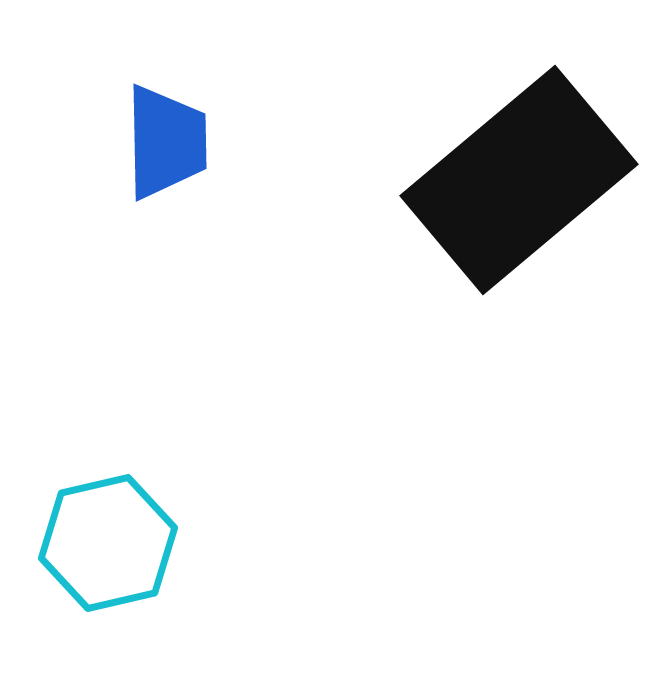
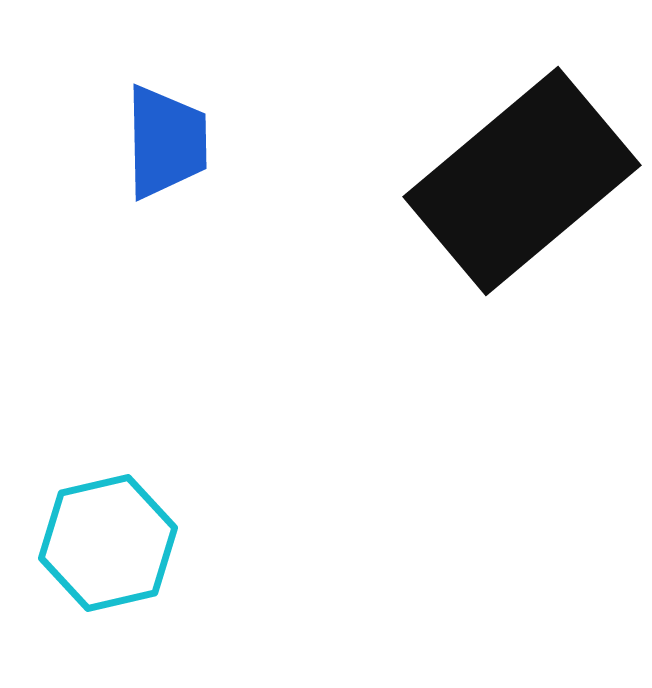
black rectangle: moved 3 px right, 1 px down
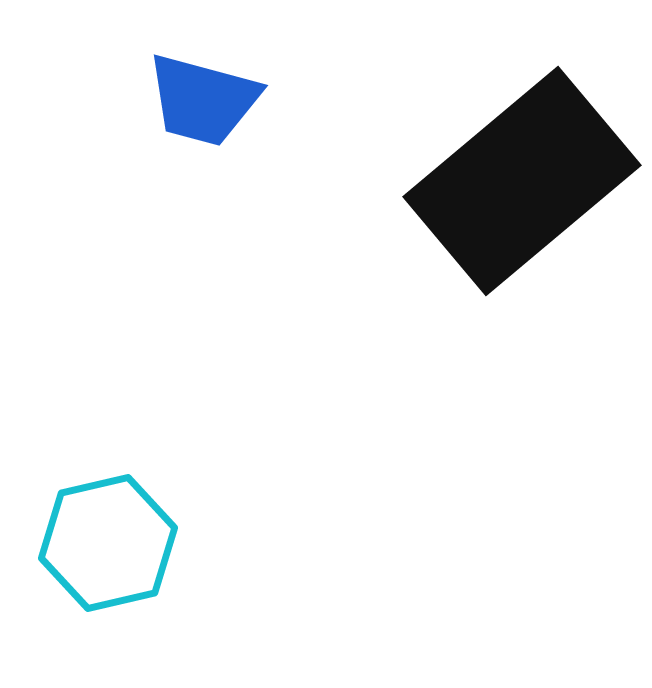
blue trapezoid: moved 37 px right, 42 px up; rotated 106 degrees clockwise
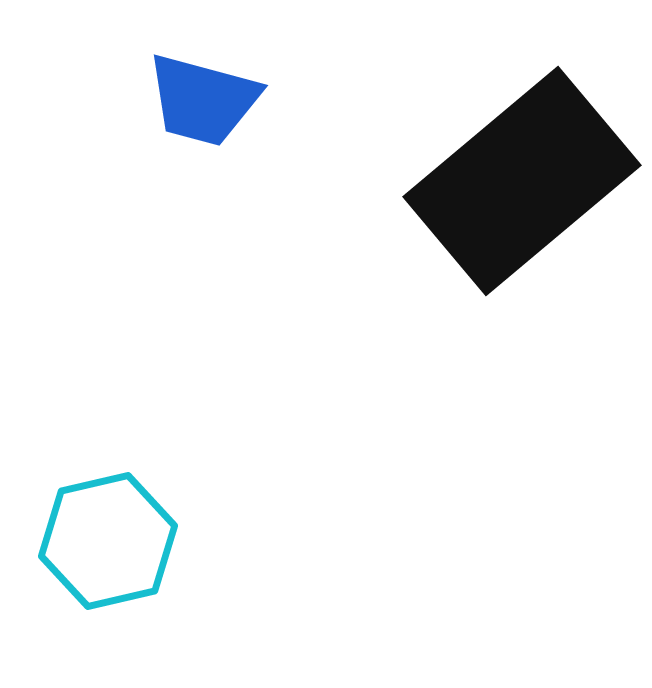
cyan hexagon: moved 2 px up
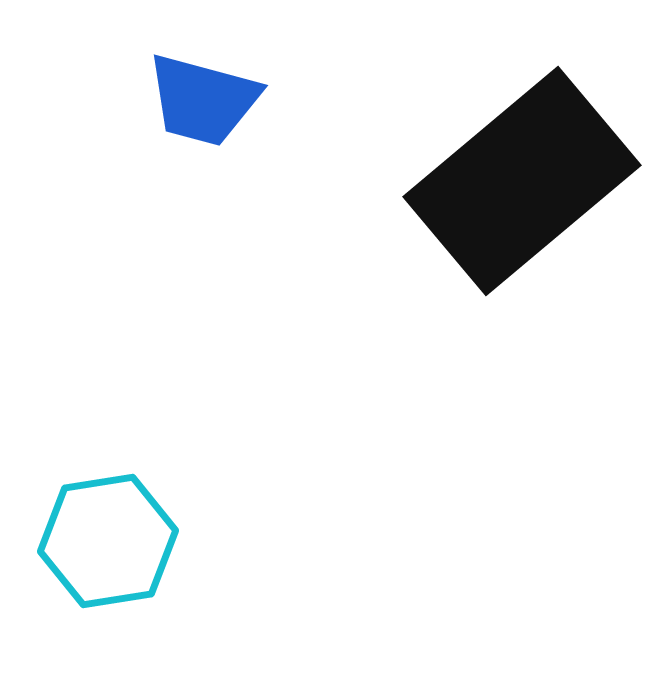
cyan hexagon: rotated 4 degrees clockwise
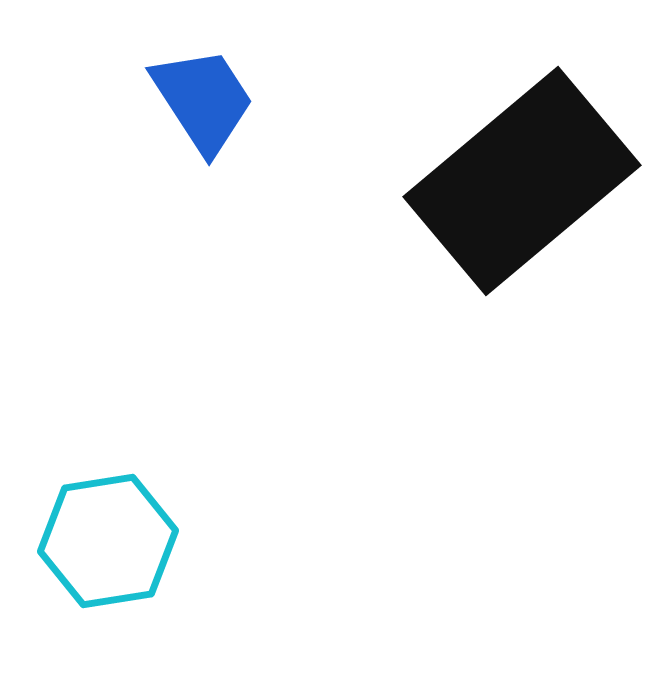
blue trapezoid: rotated 138 degrees counterclockwise
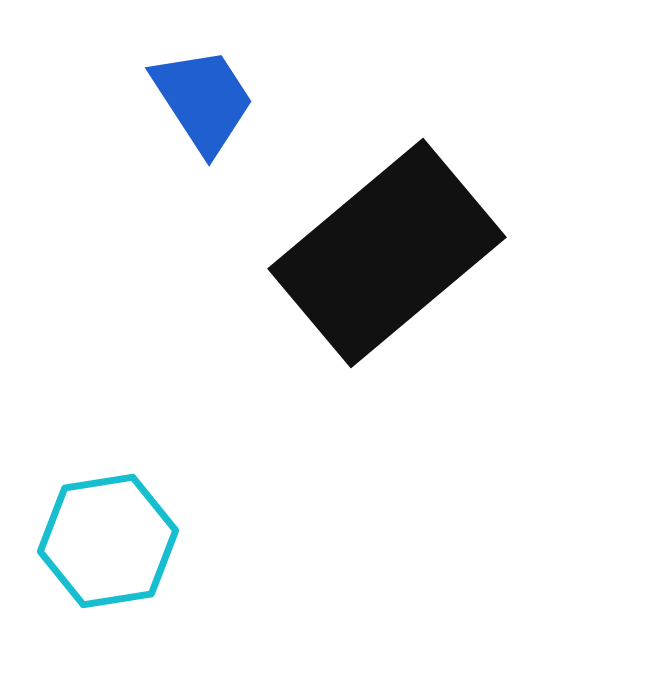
black rectangle: moved 135 px left, 72 px down
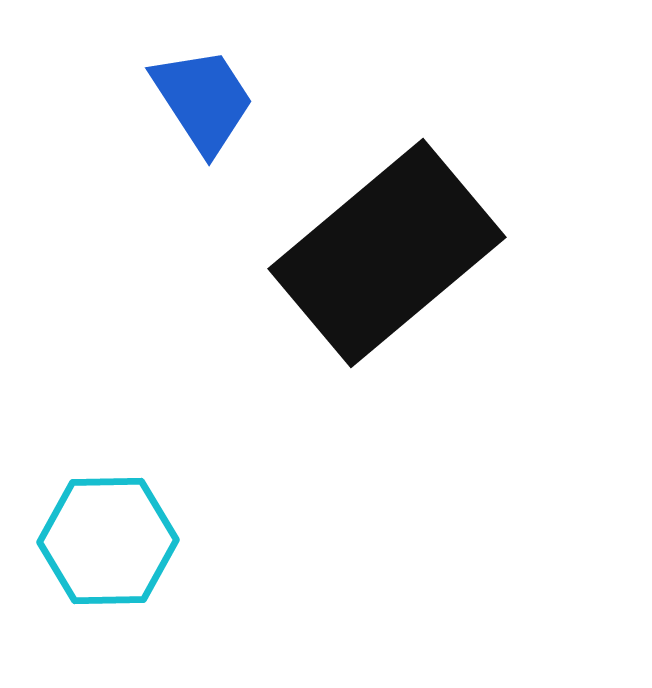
cyan hexagon: rotated 8 degrees clockwise
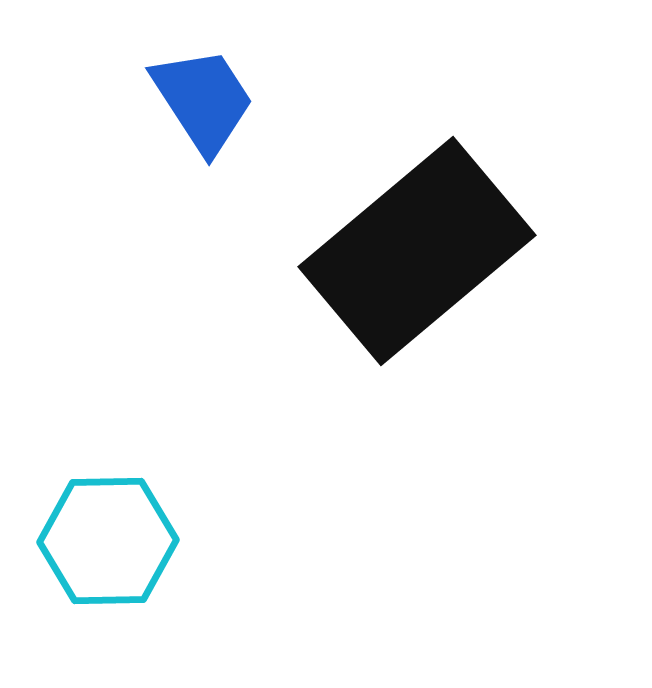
black rectangle: moved 30 px right, 2 px up
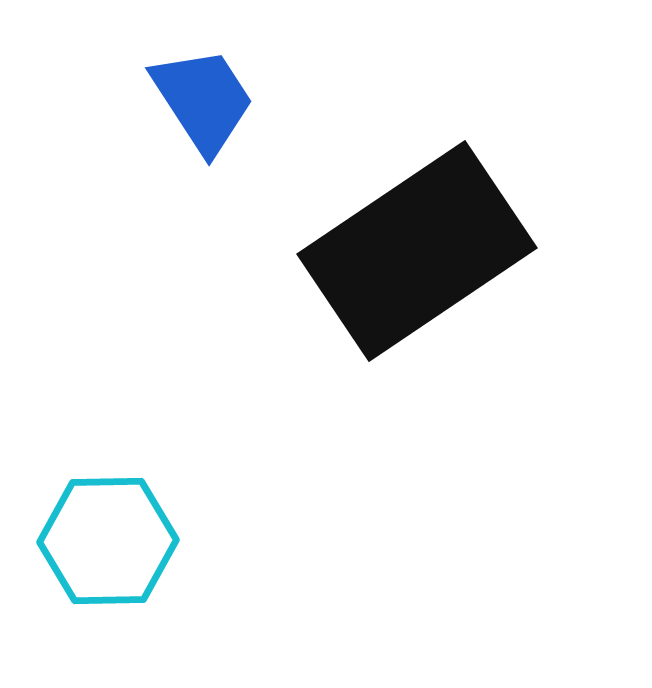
black rectangle: rotated 6 degrees clockwise
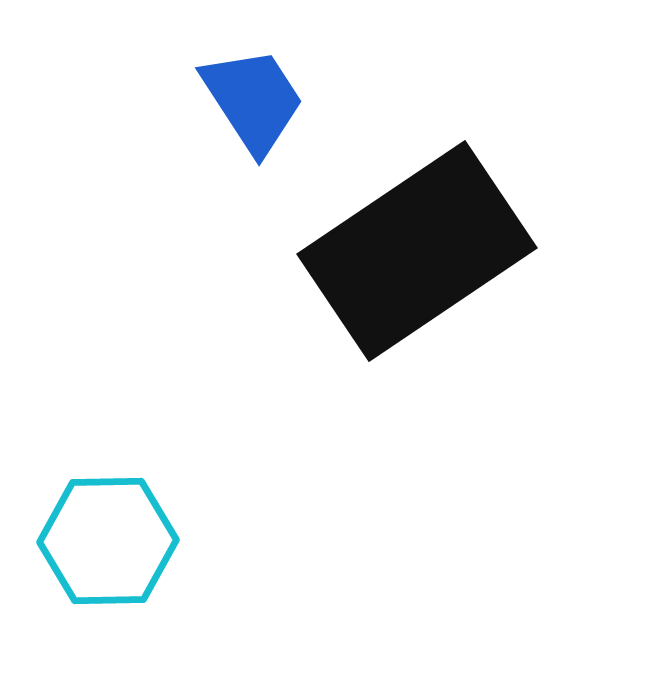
blue trapezoid: moved 50 px right
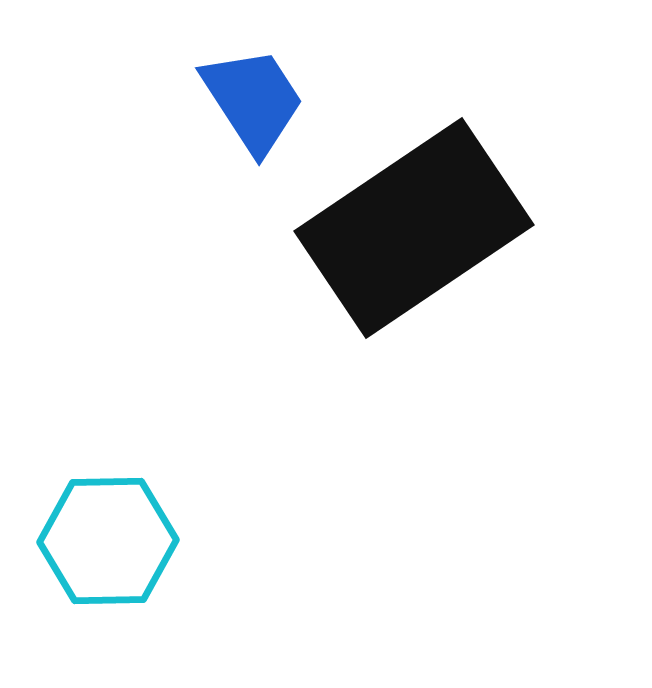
black rectangle: moved 3 px left, 23 px up
